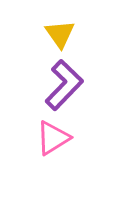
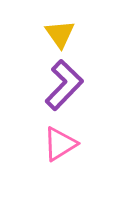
pink triangle: moved 7 px right, 6 px down
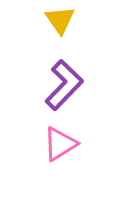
yellow triangle: moved 14 px up
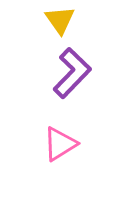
purple L-shape: moved 8 px right, 12 px up
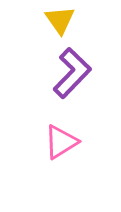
pink triangle: moved 1 px right, 2 px up
